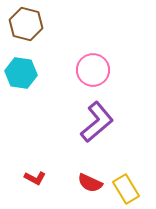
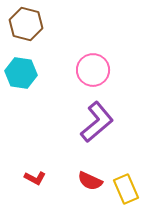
red semicircle: moved 2 px up
yellow rectangle: rotated 8 degrees clockwise
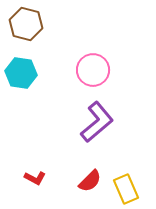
red semicircle: rotated 70 degrees counterclockwise
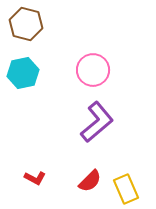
cyan hexagon: moved 2 px right; rotated 20 degrees counterclockwise
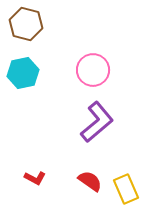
red semicircle: rotated 100 degrees counterclockwise
